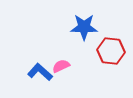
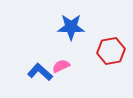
blue star: moved 13 px left
red hexagon: rotated 16 degrees counterclockwise
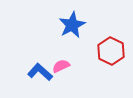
blue star: moved 1 px right, 2 px up; rotated 28 degrees counterclockwise
red hexagon: rotated 24 degrees counterclockwise
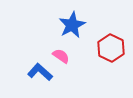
red hexagon: moved 3 px up
pink semicircle: moved 10 px up; rotated 60 degrees clockwise
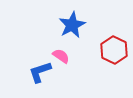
red hexagon: moved 3 px right, 2 px down
blue L-shape: rotated 60 degrees counterclockwise
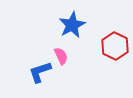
red hexagon: moved 1 px right, 4 px up
pink semicircle: rotated 30 degrees clockwise
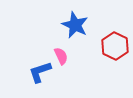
blue star: moved 3 px right; rotated 20 degrees counterclockwise
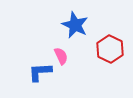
red hexagon: moved 5 px left, 3 px down
blue L-shape: rotated 15 degrees clockwise
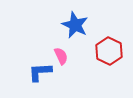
red hexagon: moved 1 px left, 2 px down
